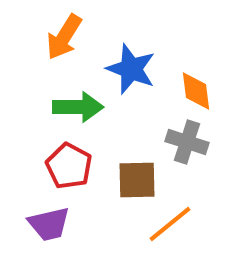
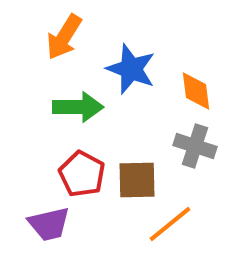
gray cross: moved 8 px right, 4 px down
red pentagon: moved 13 px right, 8 px down
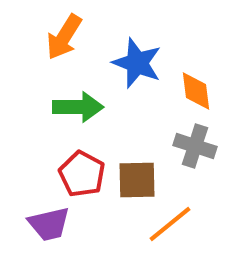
blue star: moved 6 px right, 6 px up
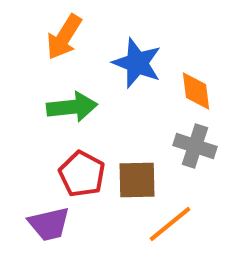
green arrow: moved 6 px left; rotated 6 degrees counterclockwise
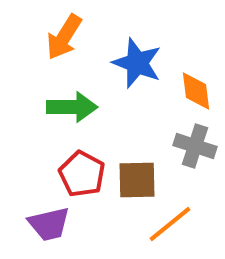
green arrow: rotated 6 degrees clockwise
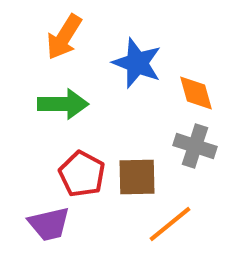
orange diamond: moved 2 px down; rotated 9 degrees counterclockwise
green arrow: moved 9 px left, 3 px up
brown square: moved 3 px up
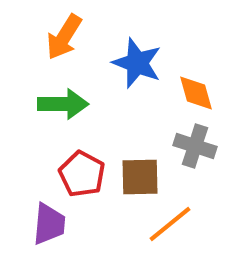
brown square: moved 3 px right
purple trapezoid: rotated 72 degrees counterclockwise
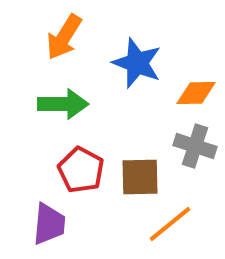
orange diamond: rotated 75 degrees counterclockwise
red pentagon: moved 1 px left, 4 px up
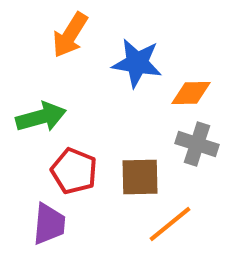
orange arrow: moved 6 px right, 2 px up
blue star: rotated 12 degrees counterclockwise
orange diamond: moved 5 px left
green arrow: moved 22 px left, 13 px down; rotated 15 degrees counterclockwise
gray cross: moved 2 px right, 2 px up
red pentagon: moved 7 px left, 1 px down; rotated 6 degrees counterclockwise
